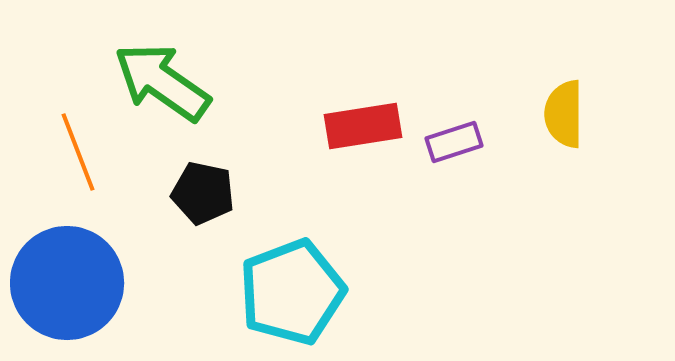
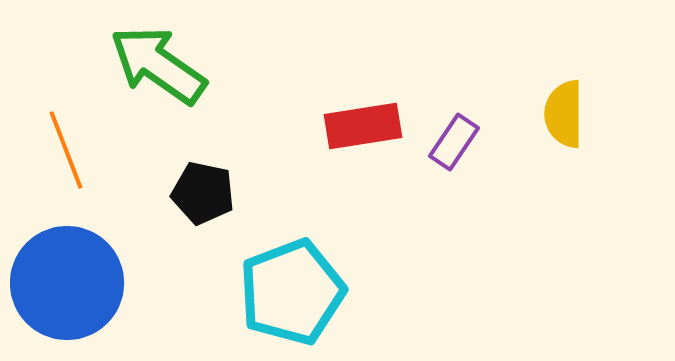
green arrow: moved 4 px left, 17 px up
purple rectangle: rotated 38 degrees counterclockwise
orange line: moved 12 px left, 2 px up
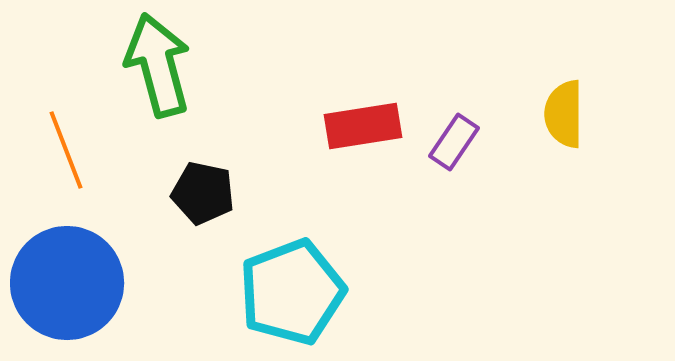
green arrow: rotated 40 degrees clockwise
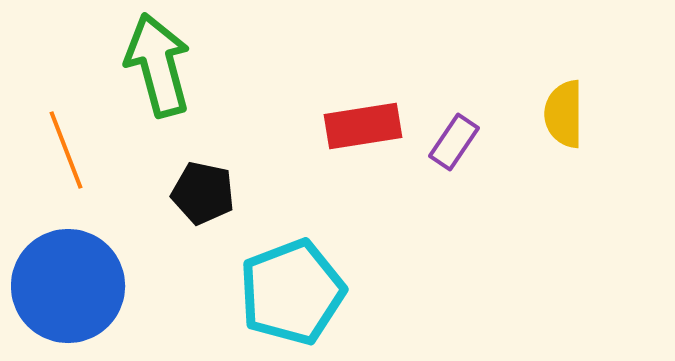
blue circle: moved 1 px right, 3 px down
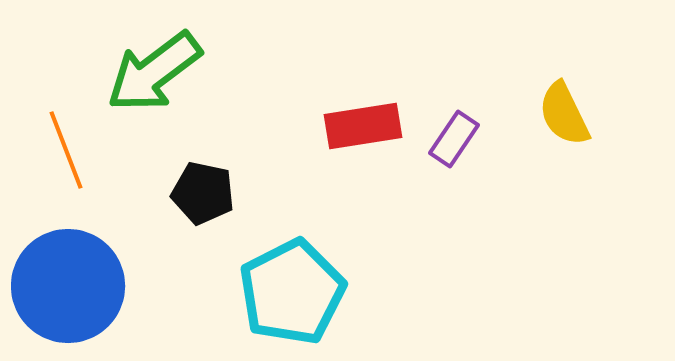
green arrow: moved 4 px left, 7 px down; rotated 112 degrees counterclockwise
yellow semicircle: rotated 26 degrees counterclockwise
purple rectangle: moved 3 px up
cyan pentagon: rotated 6 degrees counterclockwise
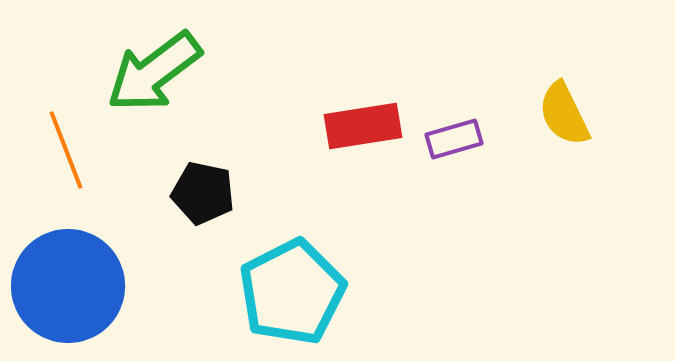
purple rectangle: rotated 40 degrees clockwise
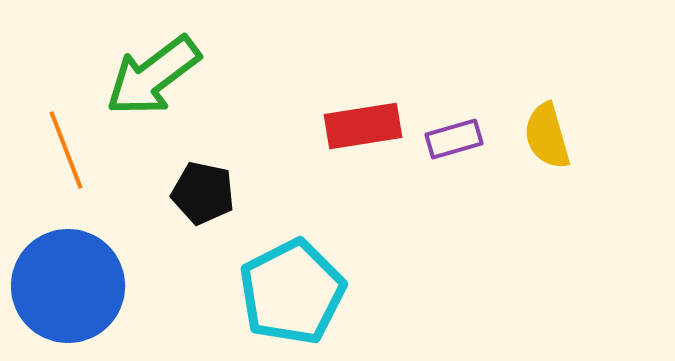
green arrow: moved 1 px left, 4 px down
yellow semicircle: moved 17 px left, 22 px down; rotated 10 degrees clockwise
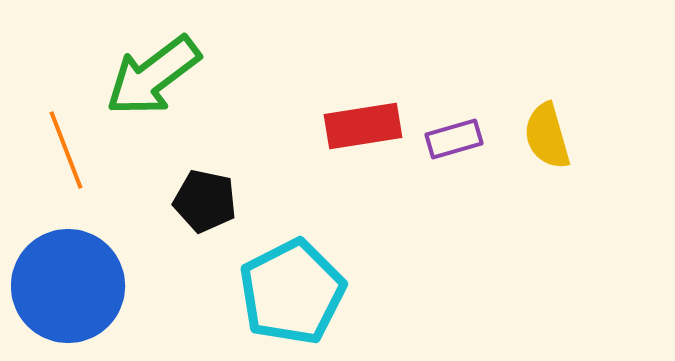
black pentagon: moved 2 px right, 8 px down
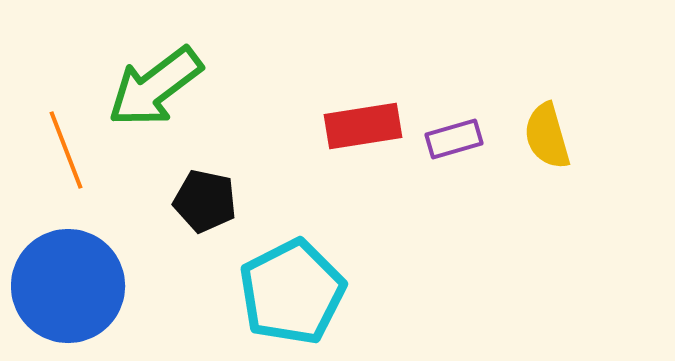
green arrow: moved 2 px right, 11 px down
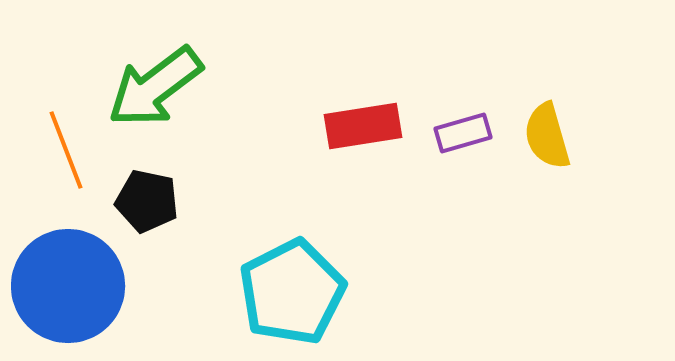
purple rectangle: moved 9 px right, 6 px up
black pentagon: moved 58 px left
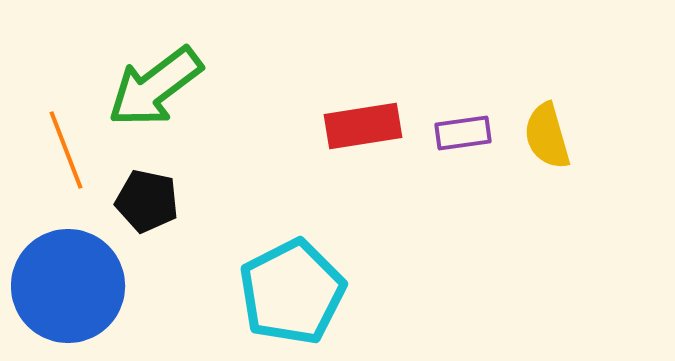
purple rectangle: rotated 8 degrees clockwise
